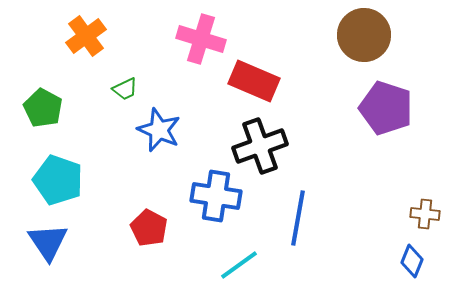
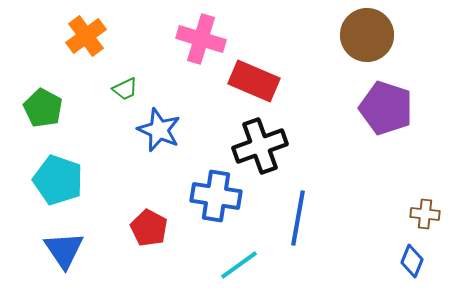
brown circle: moved 3 px right
blue triangle: moved 16 px right, 8 px down
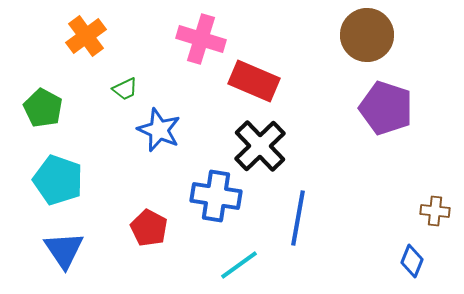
black cross: rotated 24 degrees counterclockwise
brown cross: moved 10 px right, 3 px up
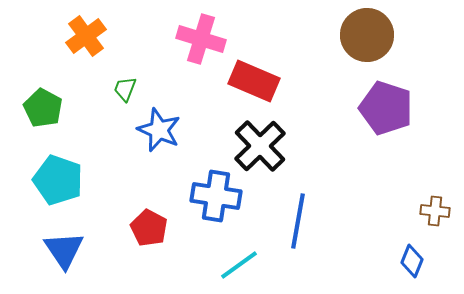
green trapezoid: rotated 136 degrees clockwise
blue line: moved 3 px down
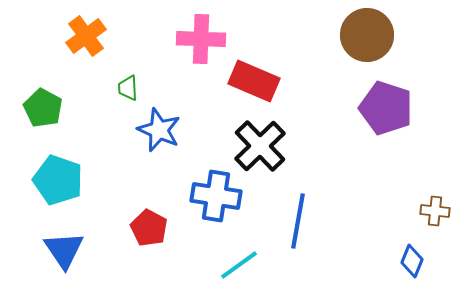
pink cross: rotated 15 degrees counterclockwise
green trapezoid: moved 3 px right, 1 px up; rotated 24 degrees counterclockwise
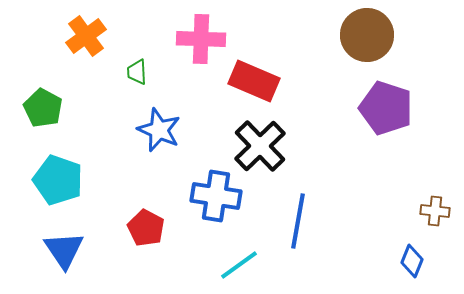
green trapezoid: moved 9 px right, 16 px up
red pentagon: moved 3 px left
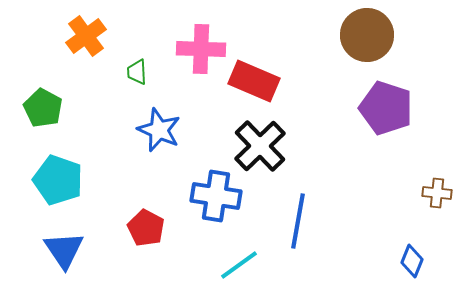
pink cross: moved 10 px down
brown cross: moved 2 px right, 18 px up
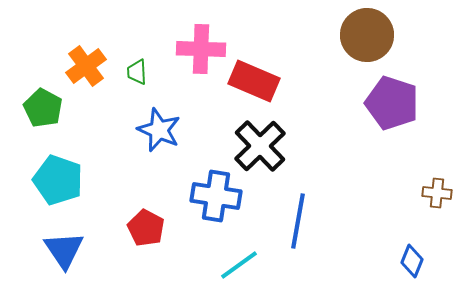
orange cross: moved 30 px down
purple pentagon: moved 6 px right, 5 px up
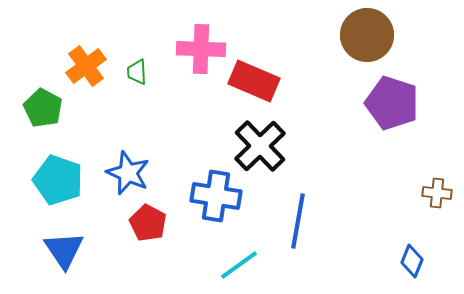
blue star: moved 31 px left, 43 px down
red pentagon: moved 2 px right, 5 px up
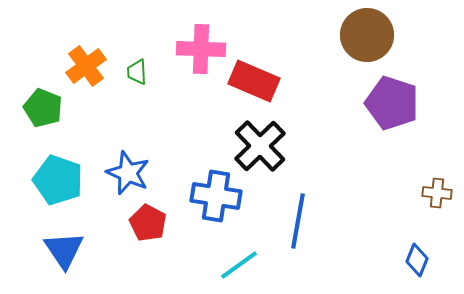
green pentagon: rotated 6 degrees counterclockwise
blue diamond: moved 5 px right, 1 px up
